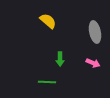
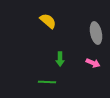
gray ellipse: moved 1 px right, 1 px down
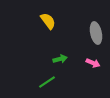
yellow semicircle: rotated 12 degrees clockwise
green arrow: rotated 104 degrees counterclockwise
green line: rotated 36 degrees counterclockwise
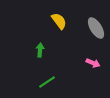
yellow semicircle: moved 11 px right
gray ellipse: moved 5 px up; rotated 20 degrees counterclockwise
green arrow: moved 20 px left, 9 px up; rotated 72 degrees counterclockwise
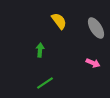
green line: moved 2 px left, 1 px down
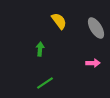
green arrow: moved 1 px up
pink arrow: rotated 24 degrees counterclockwise
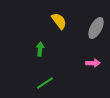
gray ellipse: rotated 60 degrees clockwise
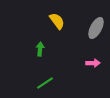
yellow semicircle: moved 2 px left
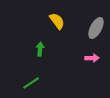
pink arrow: moved 1 px left, 5 px up
green line: moved 14 px left
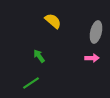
yellow semicircle: moved 4 px left; rotated 12 degrees counterclockwise
gray ellipse: moved 4 px down; rotated 15 degrees counterclockwise
green arrow: moved 1 px left, 7 px down; rotated 40 degrees counterclockwise
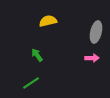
yellow semicircle: moved 5 px left; rotated 54 degrees counterclockwise
green arrow: moved 2 px left, 1 px up
